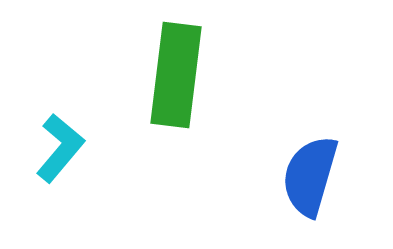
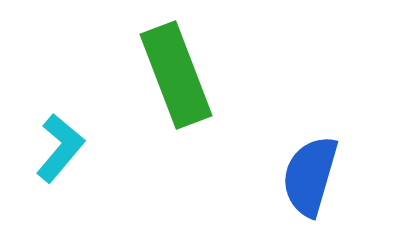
green rectangle: rotated 28 degrees counterclockwise
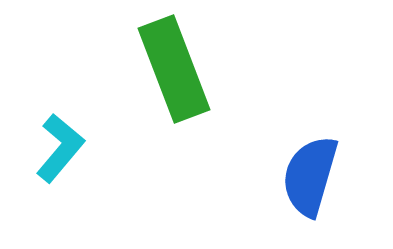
green rectangle: moved 2 px left, 6 px up
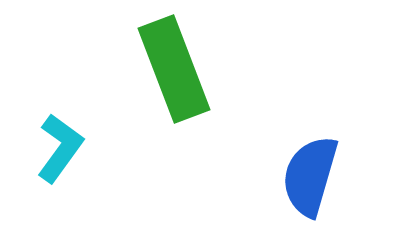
cyan L-shape: rotated 4 degrees counterclockwise
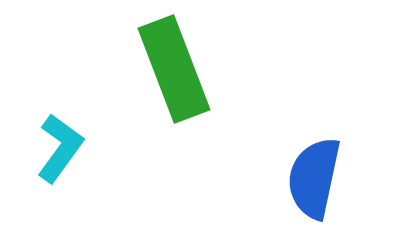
blue semicircle: moved 4 px right, 2 px down; rotated 4 degrees counterclockwise
